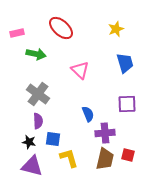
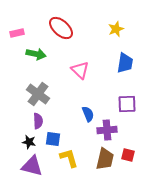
blue trapezoid: rotated 25 degrees clockwise
purple cross: moved 2 px right, 3 px up
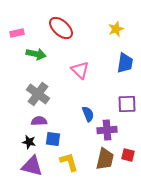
purple semicircle: moved 1 px right; rotated 91 degrees counterclockwise
yellow L-shape: moved 4 px down
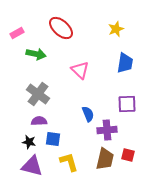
pink rectangle: rotated 16 degrees counterclockwise
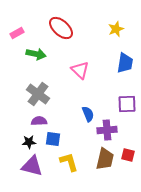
black star: rotated 16 degrees counterclockwise
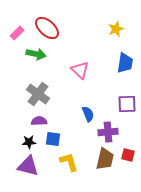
red ellipse: moved 14 px left
pink rectangle: rotated 16 degrees counterclockwise
purple cross: moved 1 px right, 2 px down
purple triangle: moved 4 px left
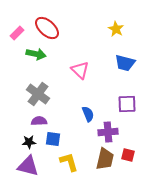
yellow star: rotated 21 degrees counterclockwise
blue trapezoid: rotated 95 degrees clockwise
